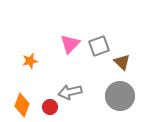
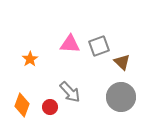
pink triangle: rotated 50 degrees clockwise
orange star: moved 2 px up; rotated 21 degrees counterclockwise
gray arrow: rotated 120 degrees counterclockwise
gray circle: moved 1 px right, 1 px down
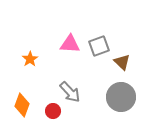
red circle: moved 3 px right, 4 px down
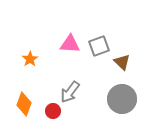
gray arrow: rotated 80 degrees clockwise
gray circle: moved 1 px right, 2 px down
orange diamond: moved 2 px right, 1 px up
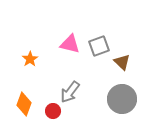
pink triangle: rotated 10 degrees clockwise
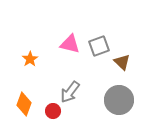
gray circle: moved 3 px left, 1 px down
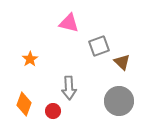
pink triangle: moved 1 px left, 21 px up
gray arrow: moved 1 px left, 4 px up; rotated 40 degrees counterclockwise
gray circle: moved 1 px down
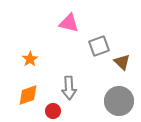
orange diamond: moved 4 px right, 9 px up; rotated 50 degrees clockwise
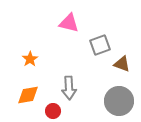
gray square: moved 1 px right, 1 px up
brown triangle: moved 2 px down; rotated 24 degrees counterclockwise
orange diamond: rotated 10 degrees clockwise
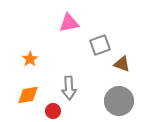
pink triangle: rotated 25 degrees counterclockwise
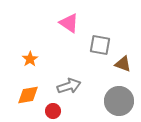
pink triangle: rotated 45 degrees clockwise
gray square: rotated 30 degrees clockwise
brown triangle: moved 1 px right
gray arrow: moved 2 px up; rotated 105 degrees counterclockwise
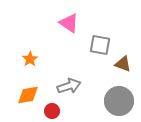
red circle: moved 1 px left
